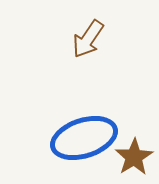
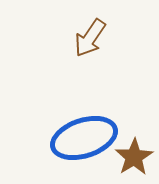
brown arrow: moved 2 px right, 1 px up
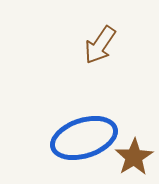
brown arrow: moved 10 px right, 7 px down
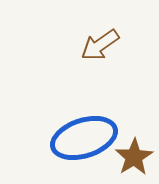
brown arrow: rotated 21 degrees clockwise
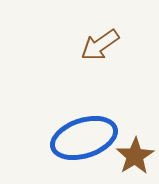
brown star: moved 1 px right, 1 px up
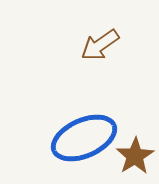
blue ellipse: rotated 6 degrees counterclockwise
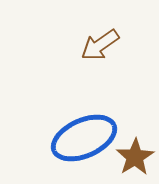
brown star: moved 1 px down
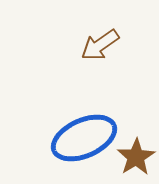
brown star: moved 1 px right
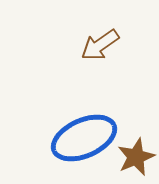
brown star: rotated 9 degrees clockwise
